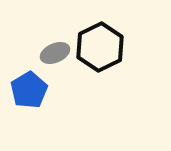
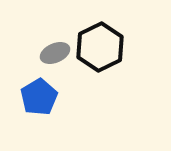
blue pentagon: moved 10 px right, 7 px down
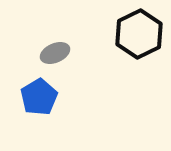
black hexagon: moved 39 px right, 13 px up
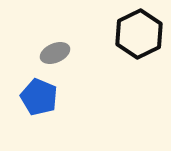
blue pentagon: rotated 18 degrees counterclockwise
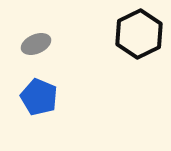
gray ellipse: moved 19 px left, 9 px up
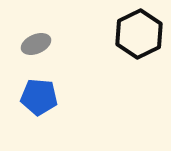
blue pentagon: rotated 18 degrees counterclockwise
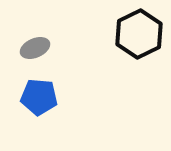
gray ellipse: moved 1 px left, 4 px down
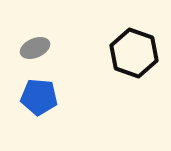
black hexagon: moved 5 px left, 19 px down; rotated 15 degrees counterclockwise
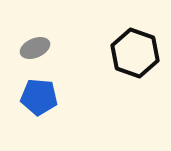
black hexagon: moved 1 px right
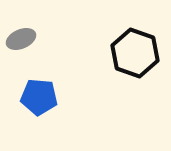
gray ellipse: moved 14 px left, 9 px up
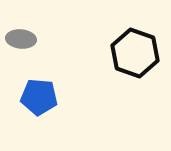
gray ellipse: rotated 28 degrees clockwise
